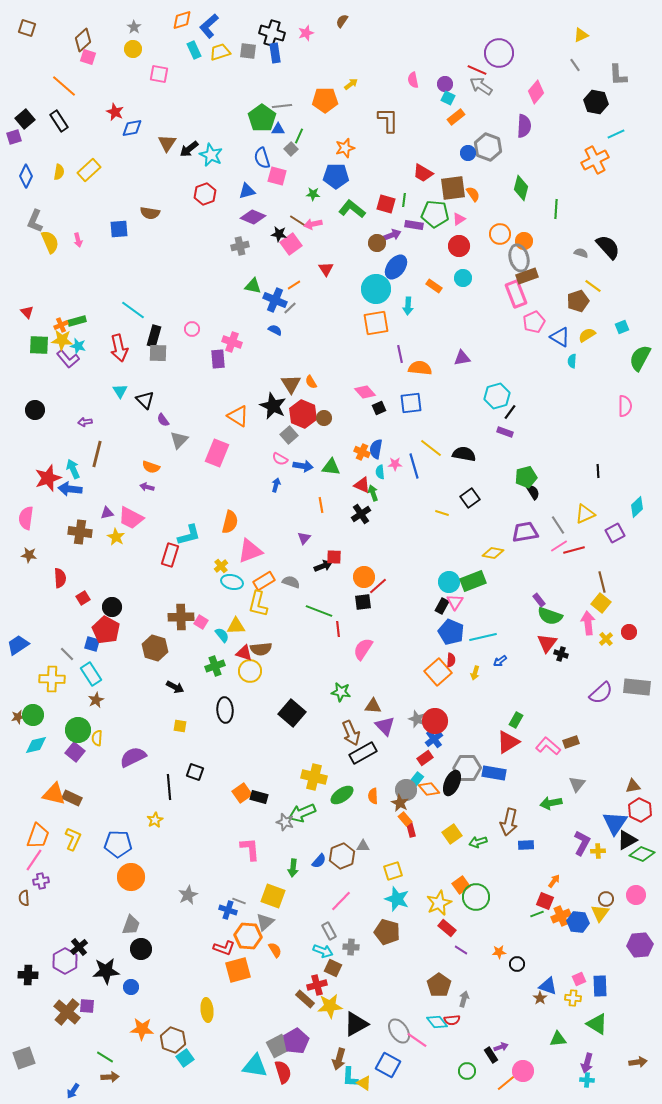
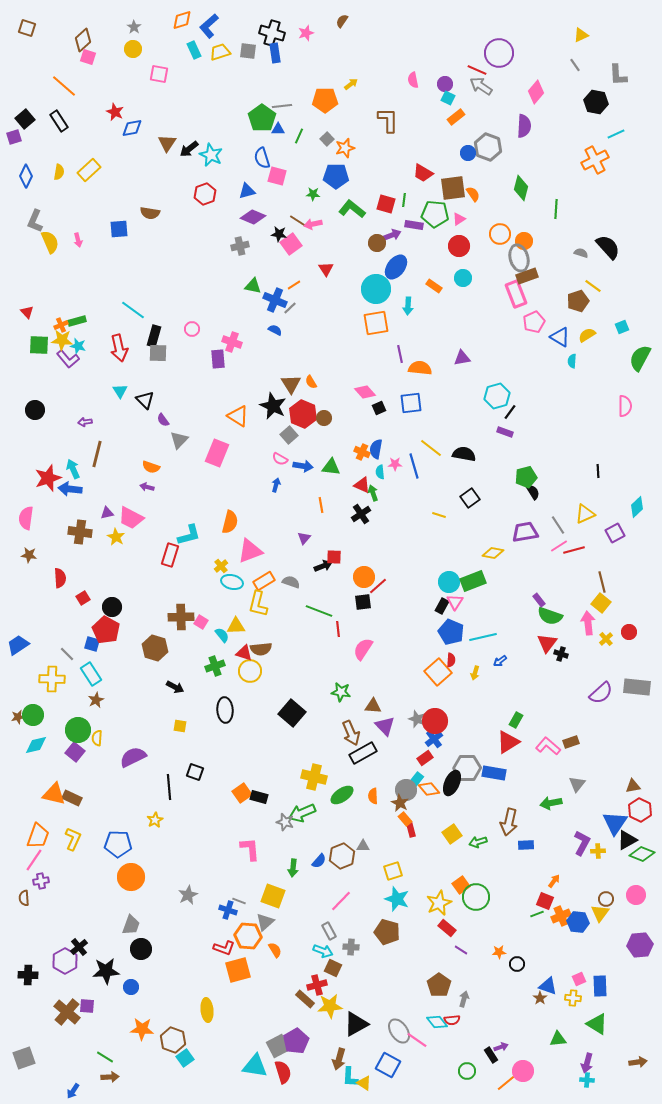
gray square at (291, 149): moved 36 px right, 10 px up
yellow line at (442, 513): moved 3 px left, 2 px down
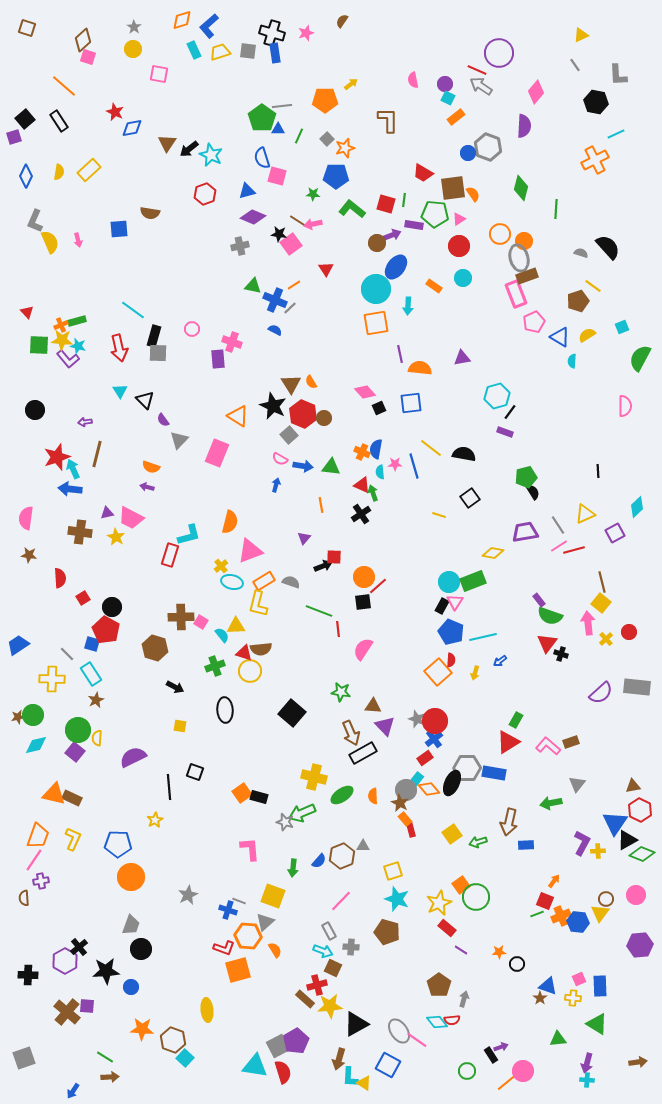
red star at (48, 478): moved 9 px right, 21 px up
cyan square at (185, 1058): rotated 12 degrees counterclockwise
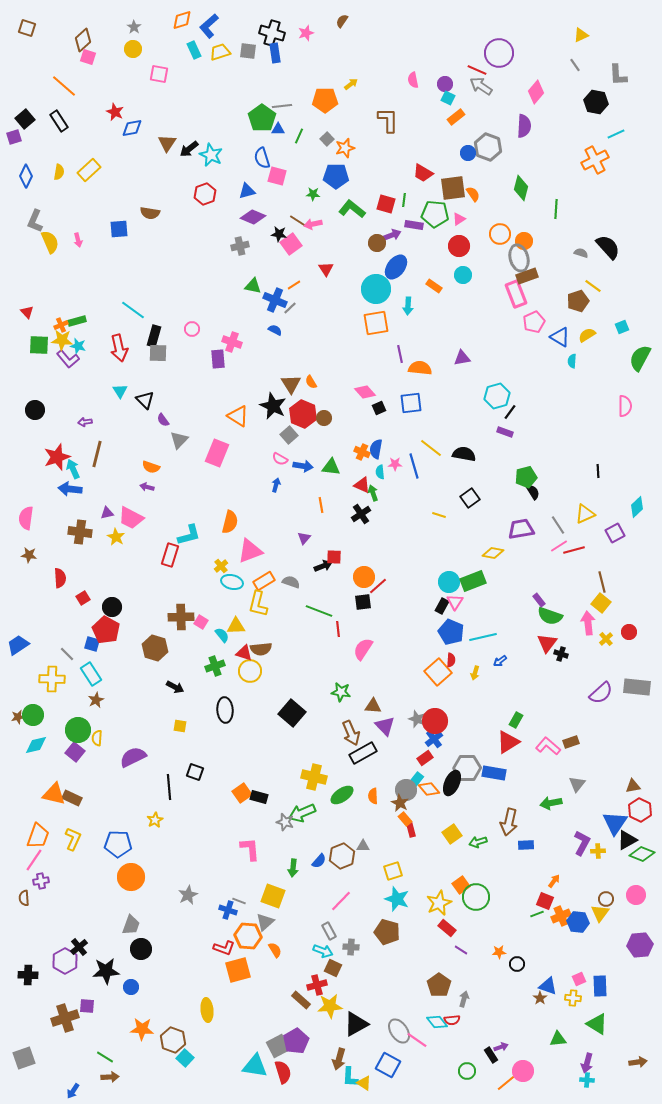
cyan circle at (463, 278): moved 3 px up
purple trapezoid at (525, 532): moved 4 px left, 3 px up
brown rectangle at (305, 999): moved 4 px left, 1 px down
brown cross at (67, 1012): moved 2 px left, 6 px down; rotated 32 degrees clockwise
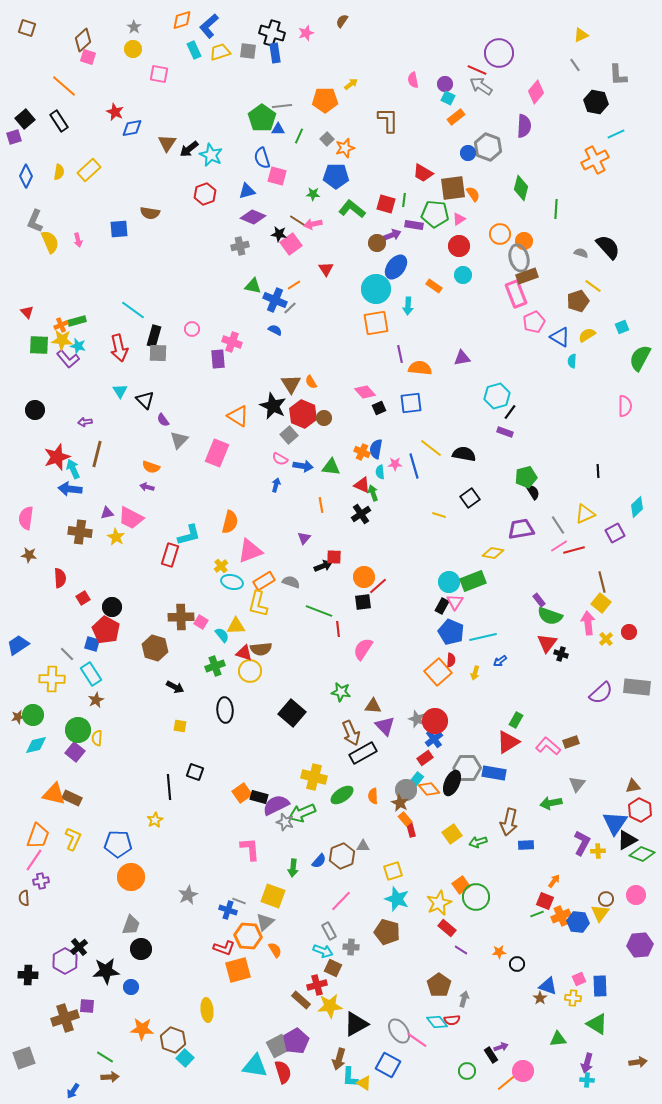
purple semicircle at (133, 757): moved 143 px right, 48 px down
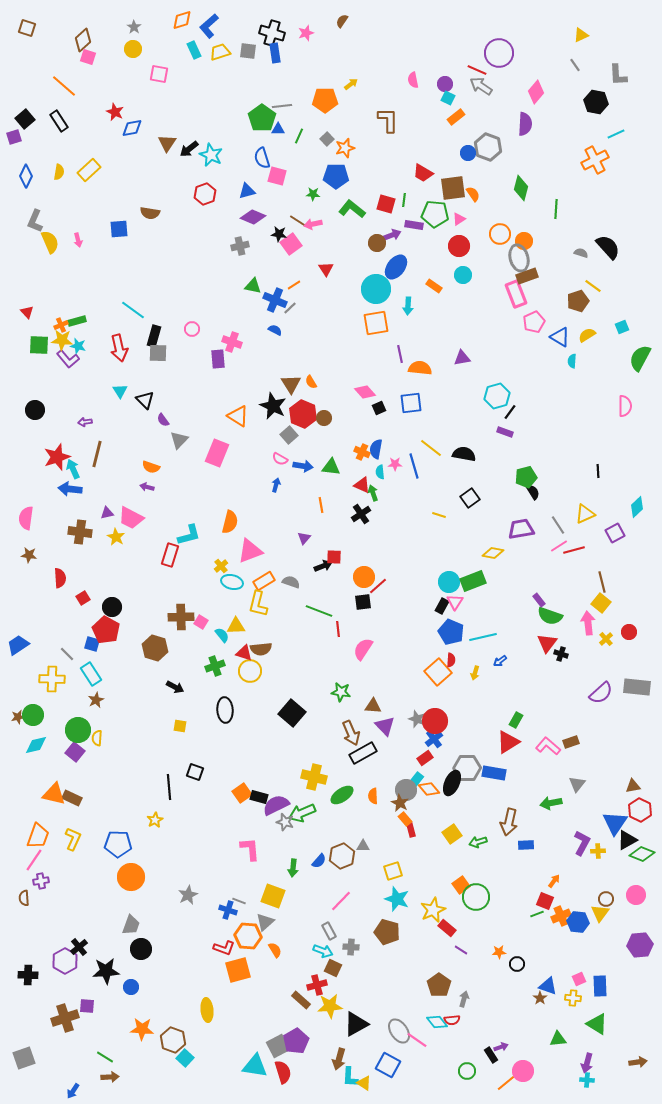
purple semicircle at (524, 126): moved 1 px right, 2 px up
yellow star at (439, 903): moved 6 px left, 7 px down
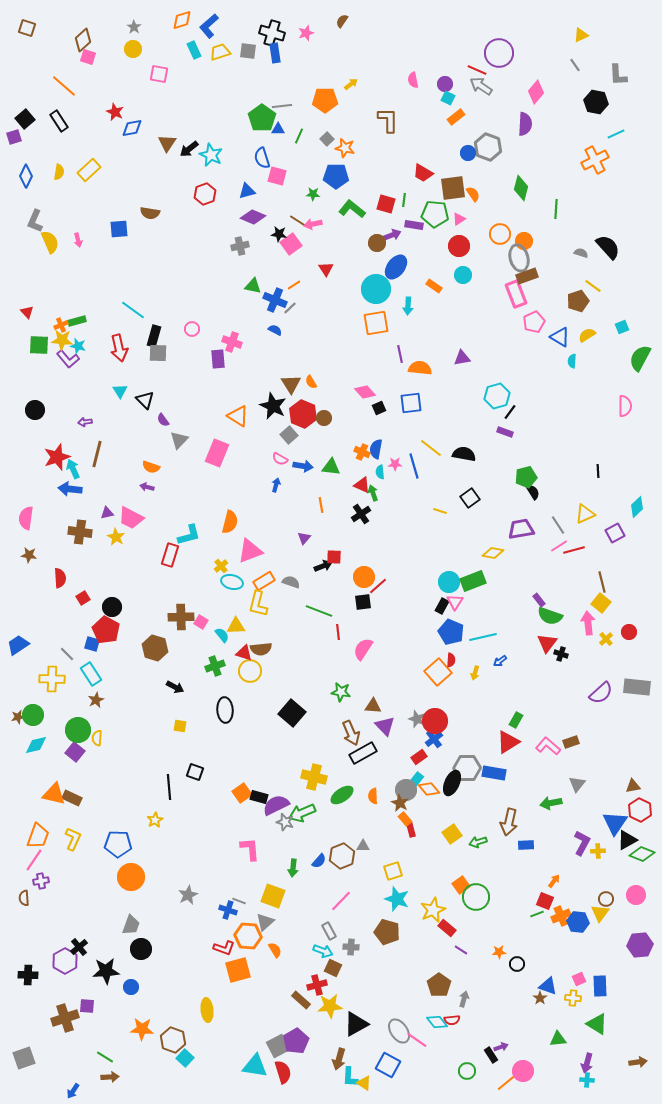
orange star at (345, 148): rotated 30 degrees clockwise
yellow line at (439, 515): moved 1 px right, 4 px up
red line at (338, 629): moved 3 px down
red rectangle at (425, 758): moved 6 px left, 1 px up
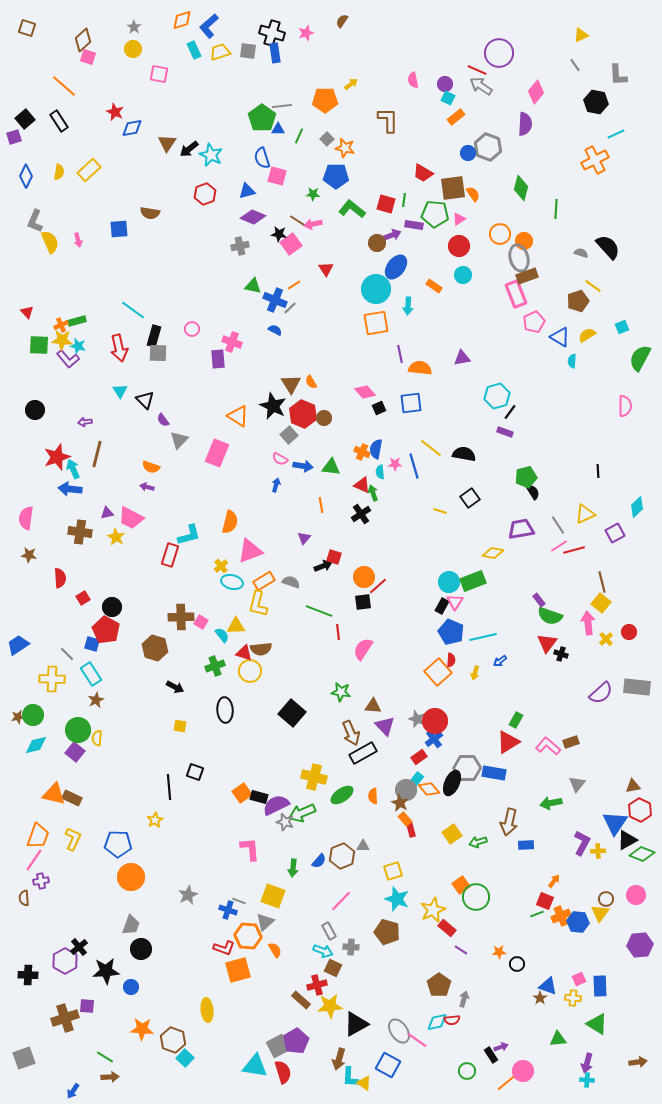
red square at (334, 557): rotated 14 degrees clockwise
cyan diamond at (437, 1022): rotated 65 degrees counterclockwise
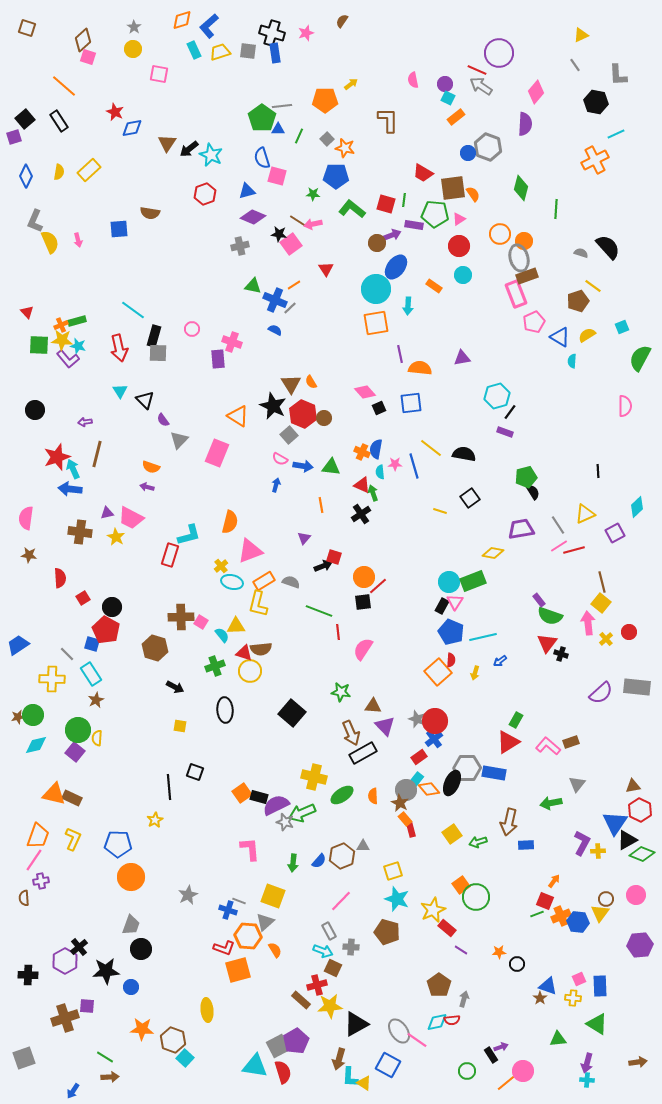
green arrow at (293, 868): moved 5 px up
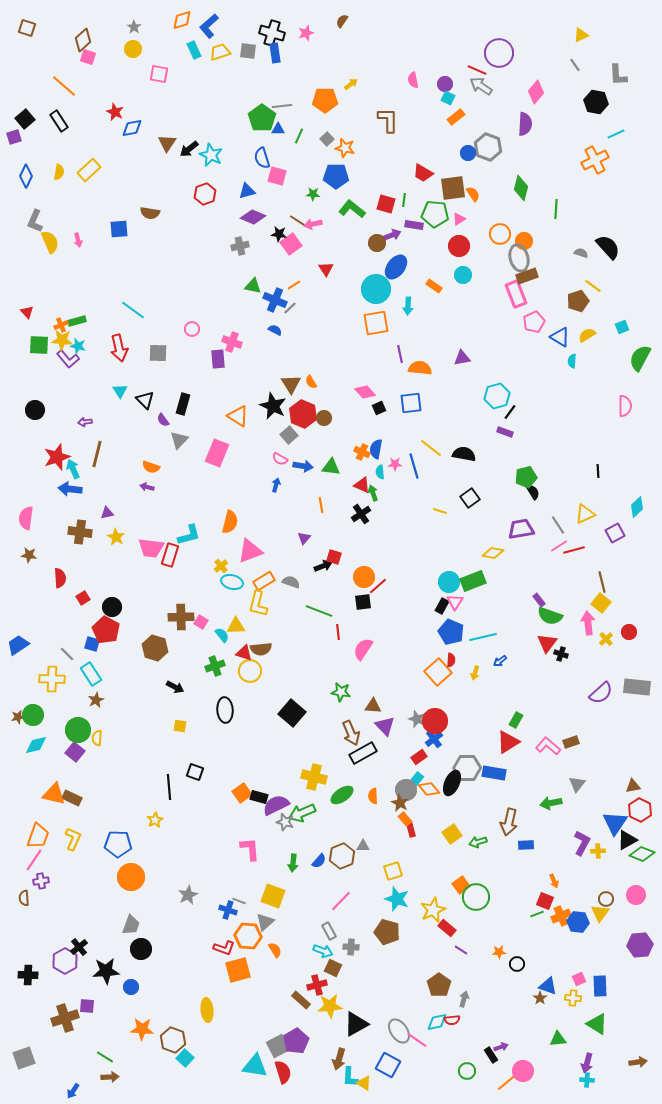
black rectangle at (154, 336): moved 29 px right, 68 px down
pink trapezoid at (131, 518): moved 20 px right, 30 px down; rotated 20 degrees counterclockwise
orange arrow at (554, 881): rotated 120 degrees clockwise
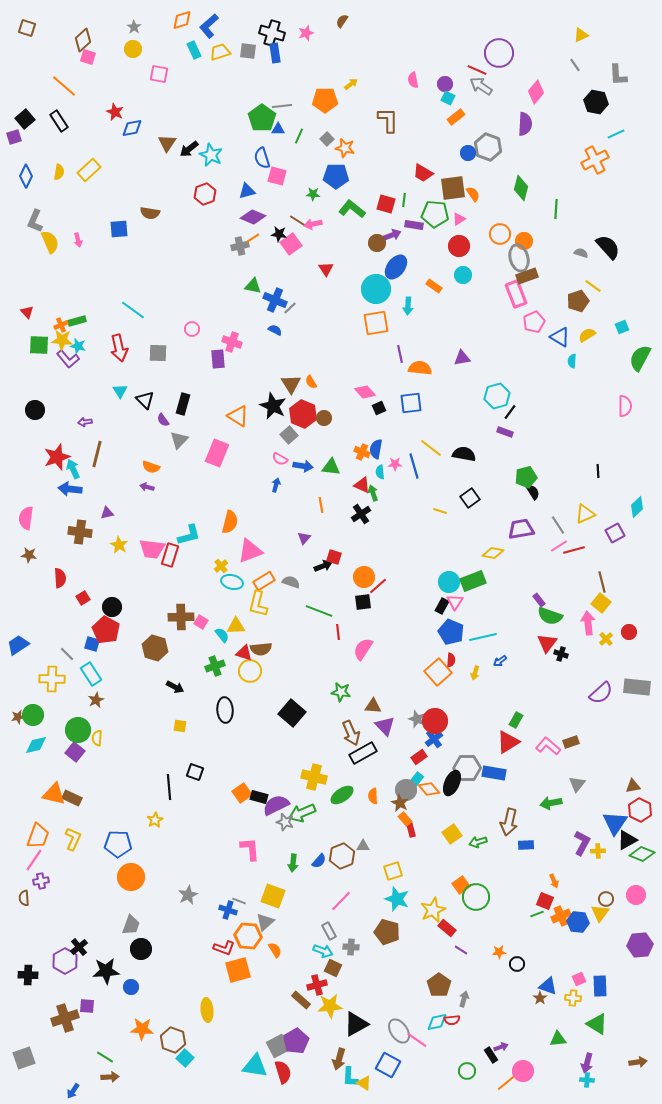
orange line at (294, 285): moved 41 px left, 47 px up
yellow star at (116, 537): moved 3 px right, 8 px down
pink trapezoid at (151, 548): moved 1 px right, 1 px down
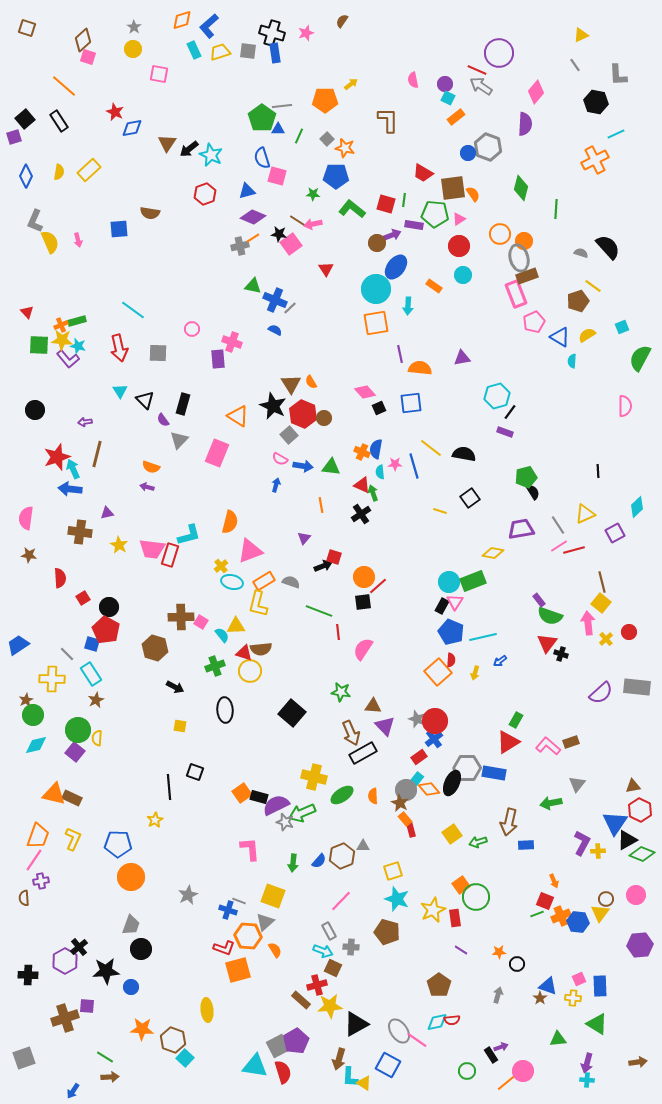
black circle at (112, 607): moved 3 px left
brown star at (18, 717): moved 8 px right, 17 px up; rotated 16 degrees counterclockwise
red rectangle at (447, 928): moved 8 px right, 10 px up; rotated 42 degrees clockwise
gray arrow at (464, 999): moved 34 px right, 4 px up
